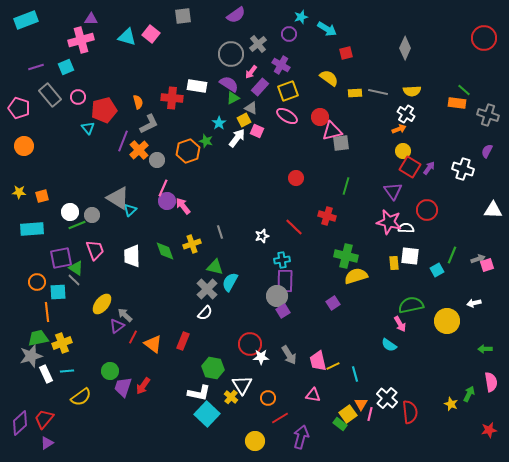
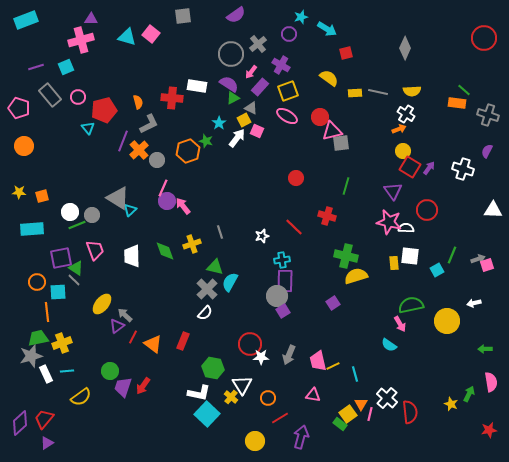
gray arrow at (289, 355): rotated 54 degrees clockwise
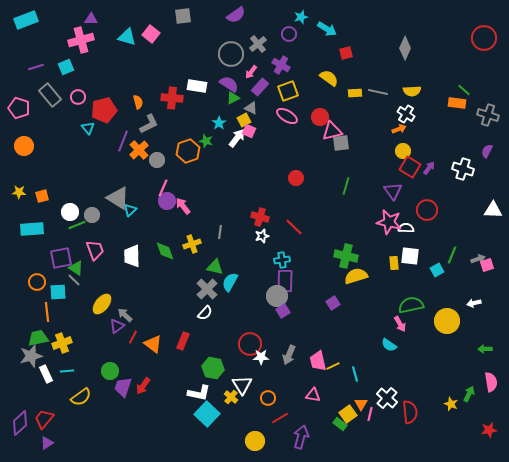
pink square at (257, 131): moved 8 px left
red cross at (327, 216): moved 67 px left, 1 px down
gray line at (220, 232): rotated 24 degrees clockwise
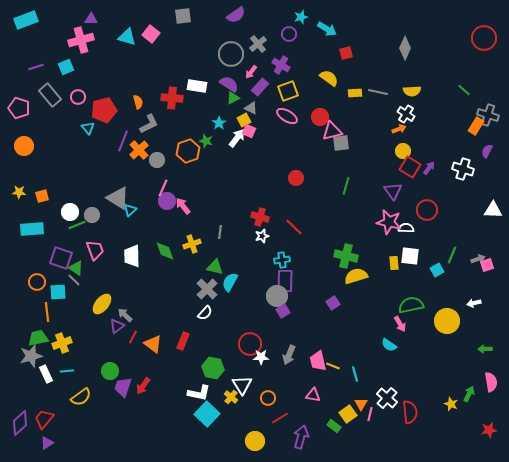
orange rectangle at (457, 103): moved 19 px right, 23 px down; rotated 66 degrees counterclockwise
purple square at (61, 258): rotated 30 degrees clockwise
yellow line at (333, 366): rotated 48 degrees clockwise
green rectangle at (340, 424): moved 6 px left, 2 px down
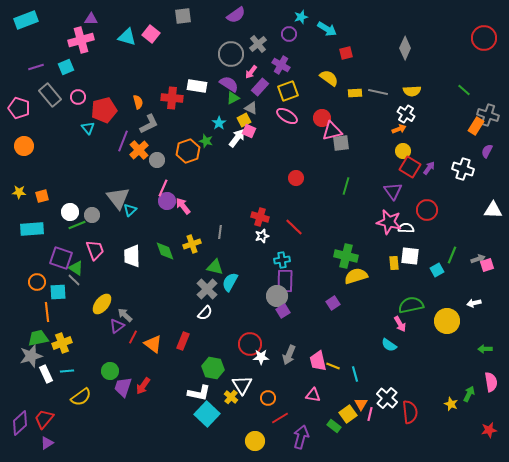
red circle at (320, 117): moved 2 px right, 1 px down
gray triangle at (118, 198): rotated 20 degrees clockwise
